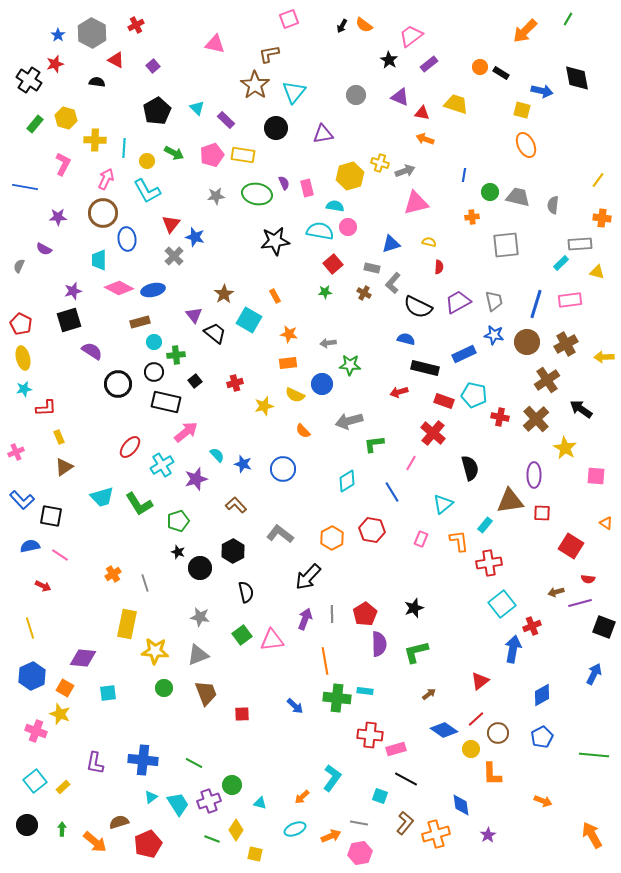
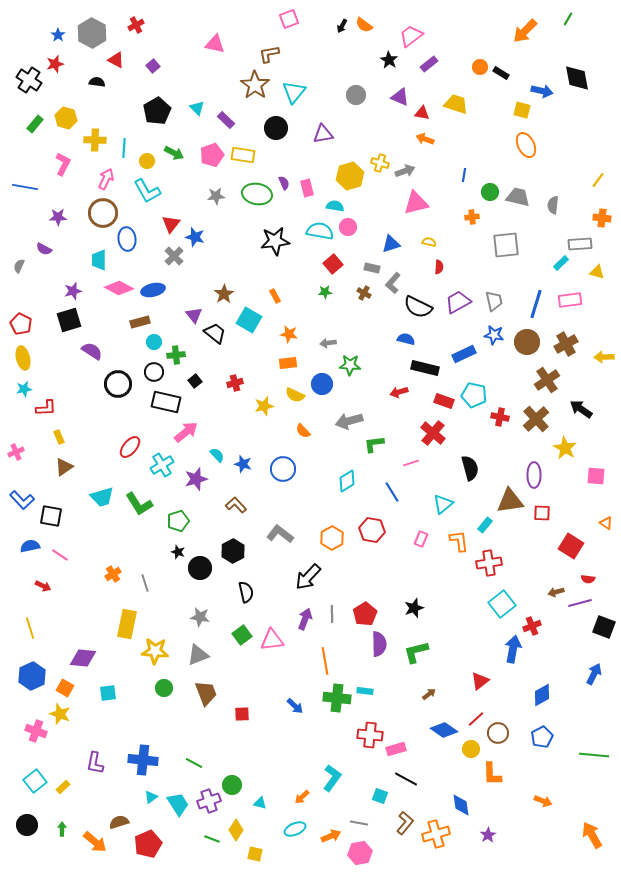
pink line at (411, 463): rotated 42 degrees clockwise
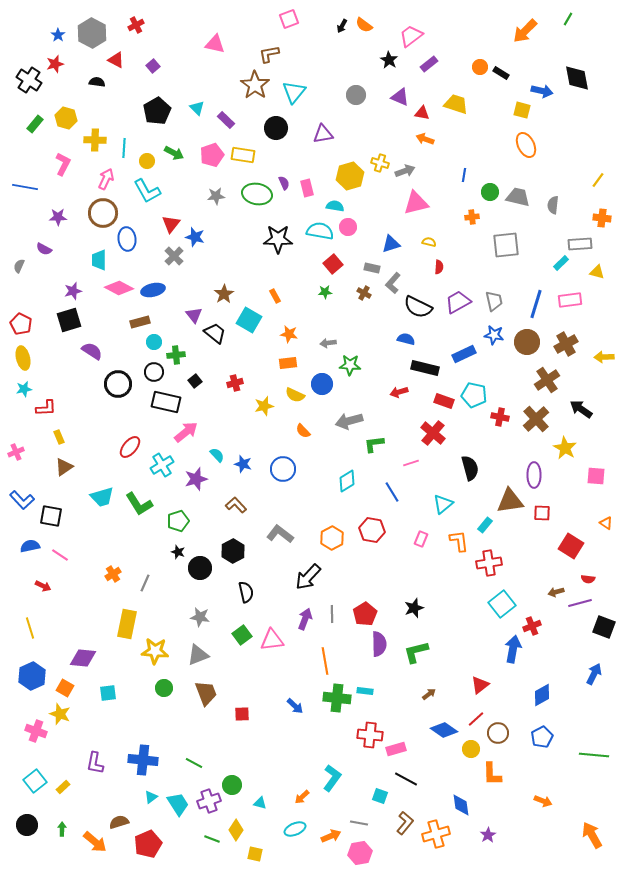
black star at (275, 241): moved 3 px right, 2 px up; rotated 8 degrees clockwise
gray line at (145, 583): rotated 42 degrees clockwise
red triangle at (480, 681): moved 4 px down
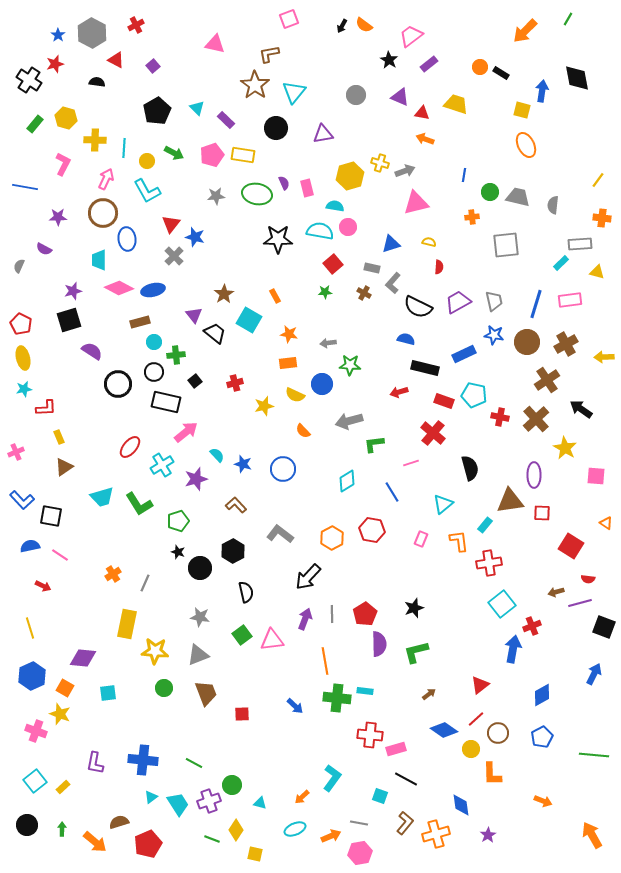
blue arrow at (542, 91): rotated 95 degrees counterclockwise
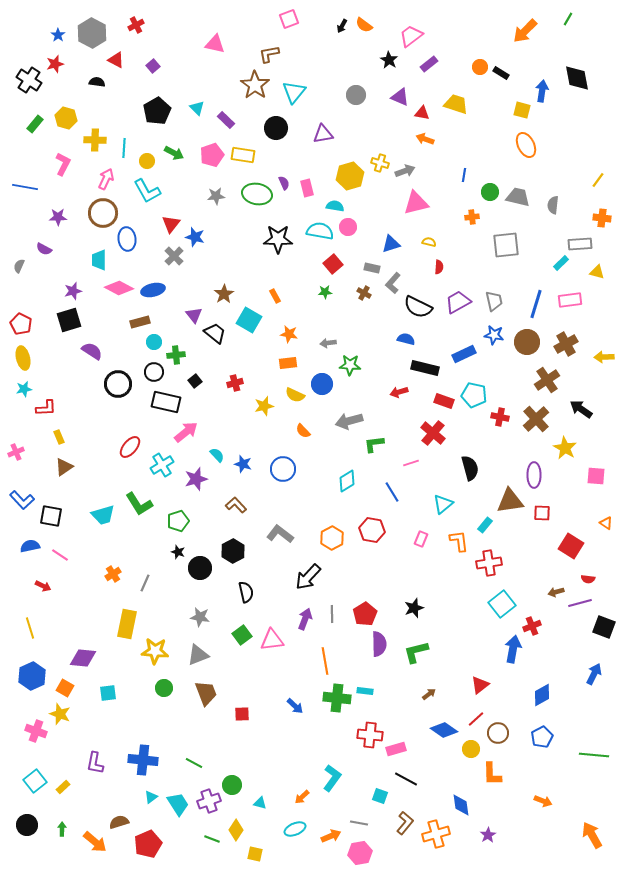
cyan trapezoid at (102, 497): moved 1 px right, 18 px down
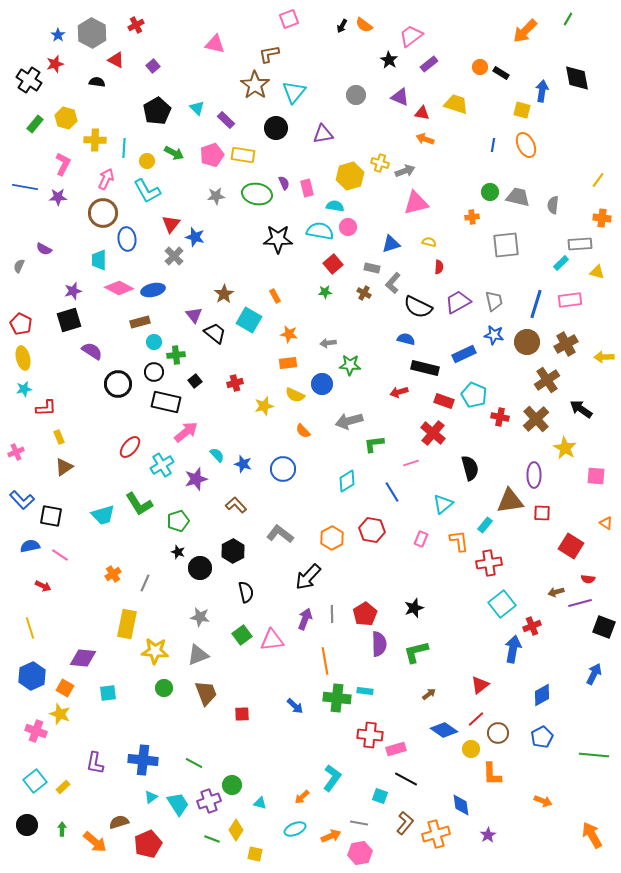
blue line at (464, 175): moved 29 px right, 30 px up
purple star at (58, 217): moved 20 px up
cyan pentagon at (474, 395): rotated 10 degrees clockwise
